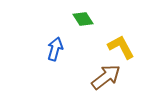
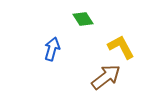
blue arrow: moved 3 px left
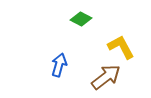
green diamond: moved 2 px left; rotated 30 degrees counterclockwise
blue arrow: moved 7 px right, 16 px down
